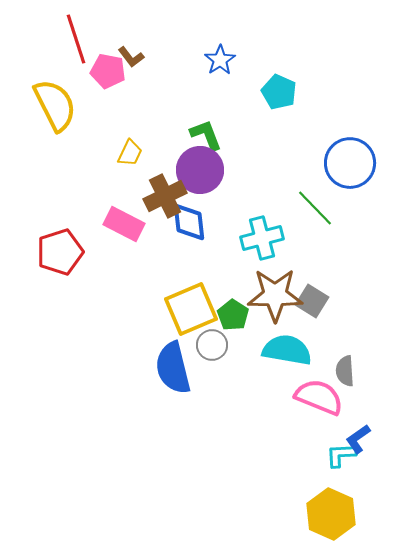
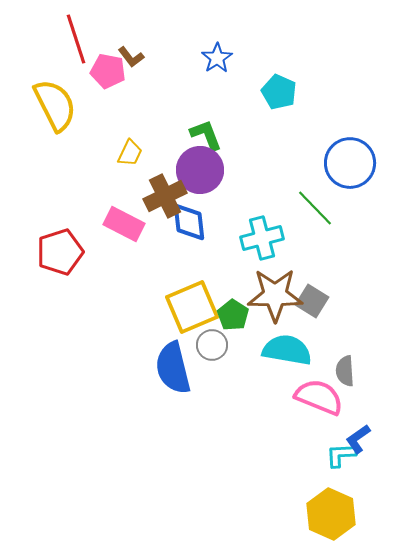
blue star: moved 3 px left, 2 px up
yellow square: moved 1 px right, 2 px up
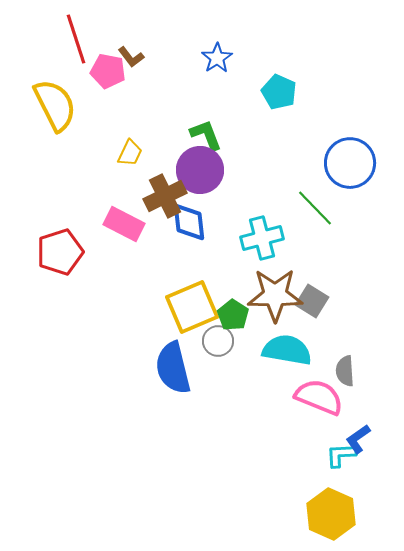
gray circle: moved 6 px right, 4 px up
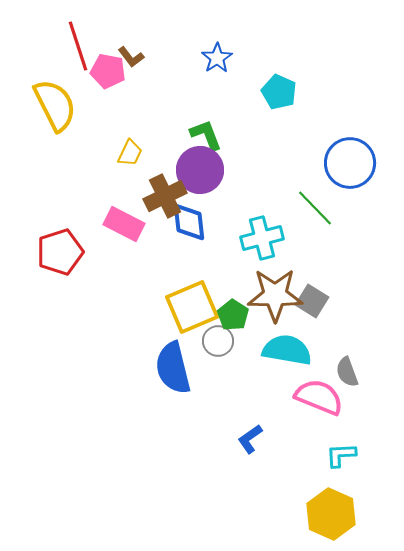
red line: moved 2 px right, 7 px down
gray semicircle: moved 2 px right, 1 px down; rotated 16 degrees counterclockwise
blue L-shape: moved 108 px left
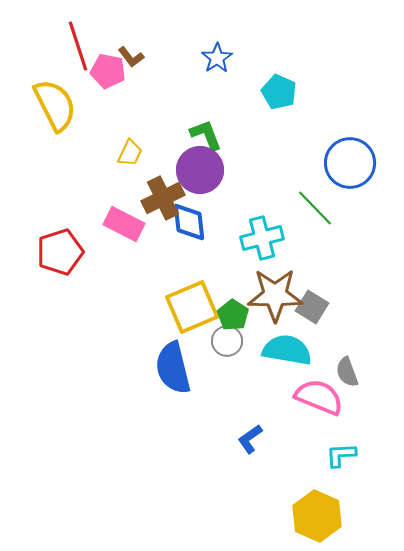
brown cross: moved 2 px left, 2 px down
gray square: moved 6 px down
gray circle: moved 9 px right
yellow hexagon: moved 14 px left, 2 px down
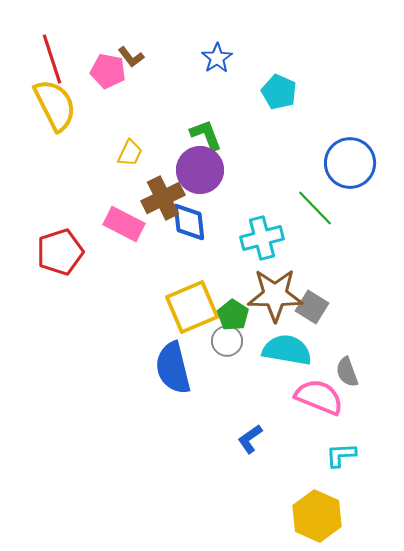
red line: moved 26 px left, 13 px down
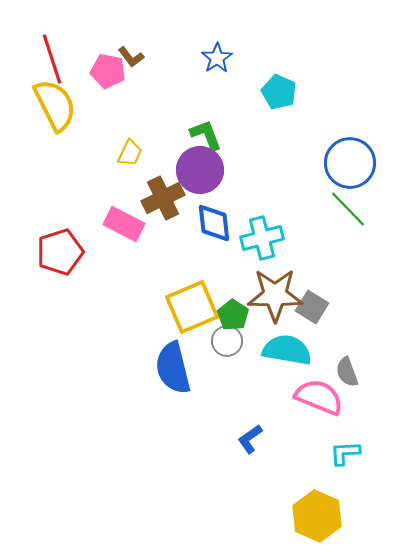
green line: moved 33 px right, 1 px down
blue diamond: moved 25 px right, 1 px down
cyan L-shape: moved 4 px right, 2 px up
